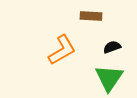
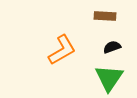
brown rectangle: moved 14 px right
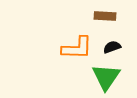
orange L-shape: moved 15 px right, 2 px up; rotated 32 degrees clockwise
green triangle: moved 3 px left, 1 px up
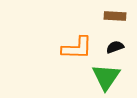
brown rectangle: moved 10 px right
black semicircle: moved 3 px right
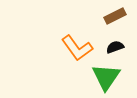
brown rectangle: rotated 30 degrees counterclockwise
orange L-shape: rotated 52 degrees clockwise
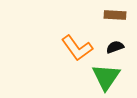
brown rectangle: moved 1 px up; rotated 30 degrees clockwise
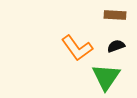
black semicircle: moved 1 px right, 1 px up
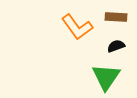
brown rectangle: moved 1 px right, 2 px down
orange L-shape: moved 21 px up
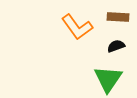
brown rectangle: moved 2 px right
green triangle: moved 2 px right, 2 px down
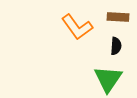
black semicircle: rotated 114 degrees clockwise
